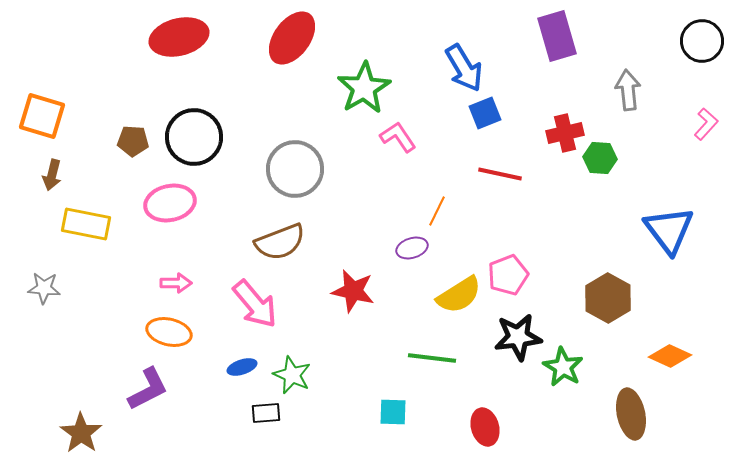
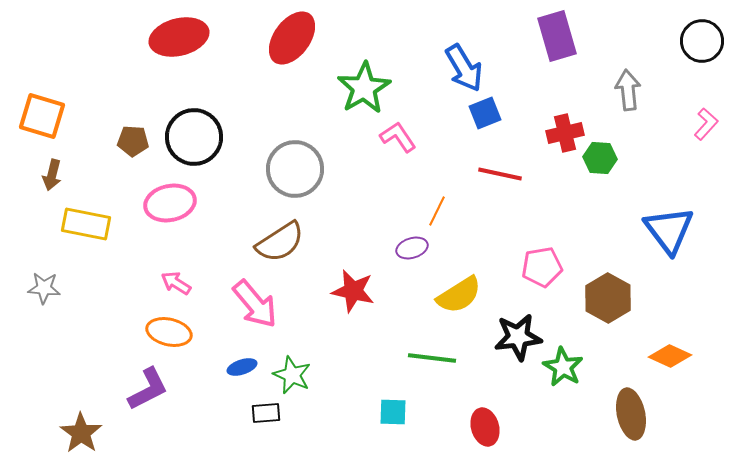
brown semicircle at (280, 242): rotated 12 degrees counterclockwise
pink pentagon at (508, 275): moved 34 px right, 8 px up; rotated 12 degrees clockwise
pink arrow at (176, 283): rotated 148 degrees counterclockwise
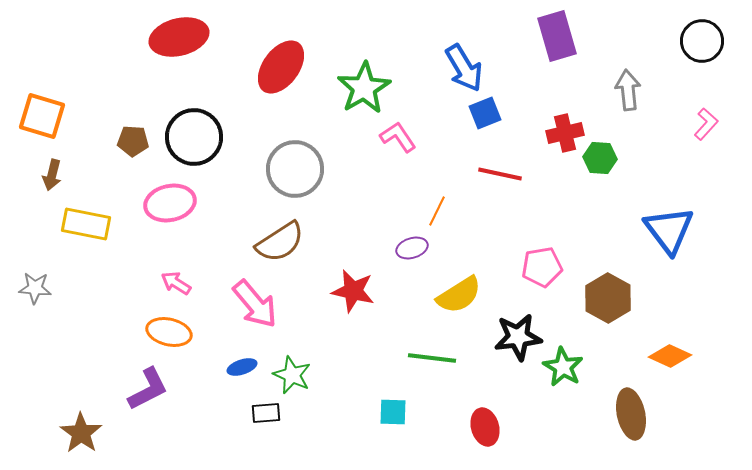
red ellipse at (292, 38): moved 11 px left, 29 px down
gray star at (44, 288): moved 9 px left
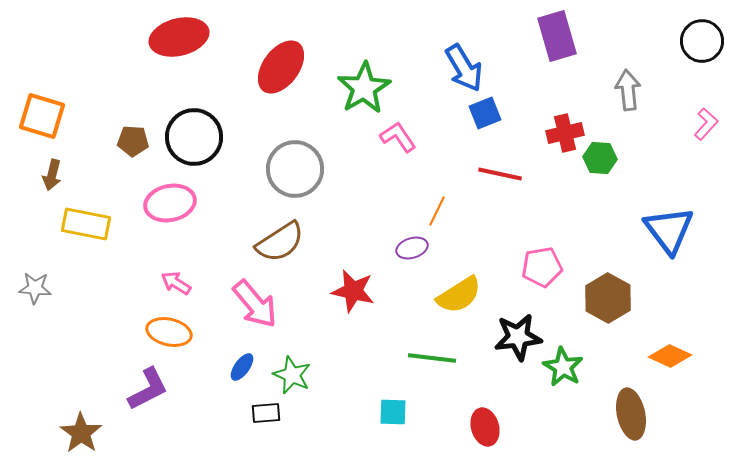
blue ellipse at (242, 367): rotated 36 degrees counterclockwise
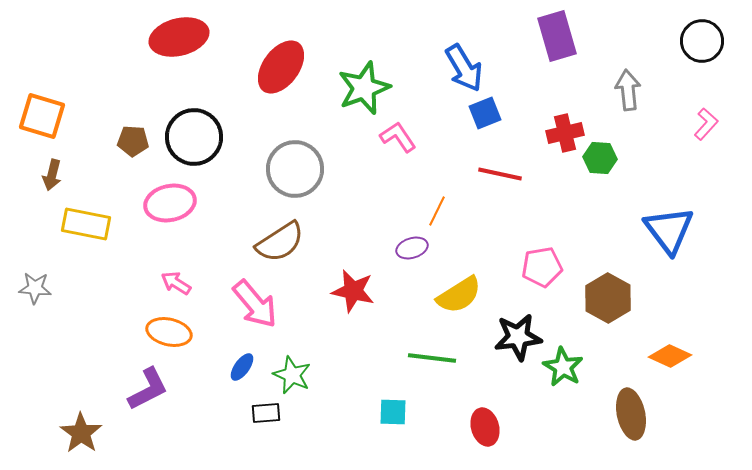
green star at (364, 88): rotated 10 degrees clockwise
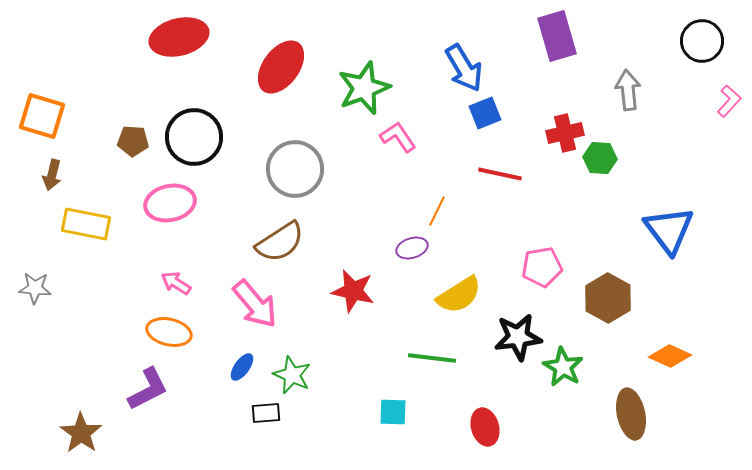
pink L-shape at (706, 124): moved 23 px right, 23 px up
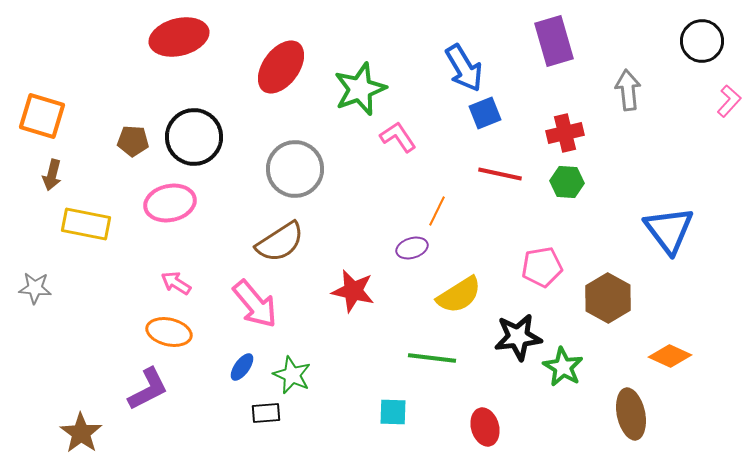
purple rectangle at (557, 36): moved 3 px left, 5 px down
green star at (364, 88): moved 4 px left, 1 px down
green hexagon at (600, 158): moved 33 px left, 24 px down
